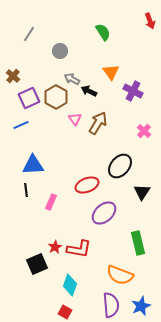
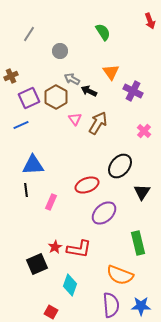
brown cross: moved 2 px left; rotated 24 degrees clockwise
blue star: rotated 24 degrees clockwise
red square: moved 14 px left
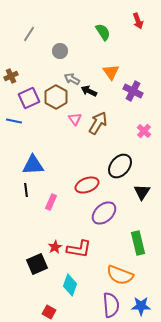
red arrow: moved 12 px left
blue line: moved 7 px left, 4 px up; rotated 35 degrees clockwise
red square: moved 2 px left
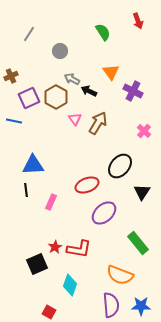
green rectangle: rotated 25 degrees counterclockwise
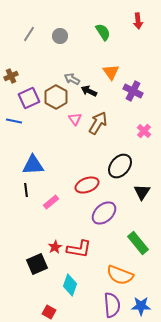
red arrow: rotated 14 degrees clockwise
gray circle: moved 15 px up
pink rectangle: rotated 28 degrees clockwise
purple semicircle: moved 1 px right
